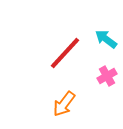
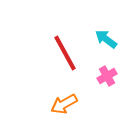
red line: rotated 72 degrees counterclockwise
orange arrow: rotated 24 degrees clockwise
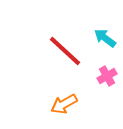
cyan arrow: moved 1 px left, 1 px up
red line: moved 2 px up; rotated 18 degrees counterclockwise
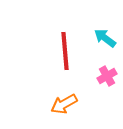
red line: rotated 42 degrees clockwise
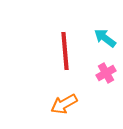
pink cross: moved 1 px left, 3 px up
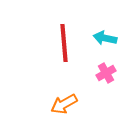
cyan arrow: rotated 25 degrees counterclockwise
red line: moved 1 px left, 8 px up
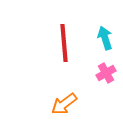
cyan arrow: rotated 60 degrees clockwise
orange arrow: rotated 8 degrees counterclockwise
